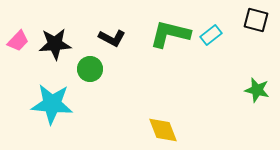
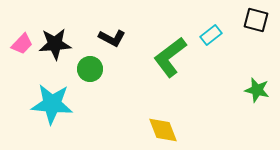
green L-shape: moved 23 px down; rotated 51 degrees counterclockwise
pink trapezoid: moved 4 px right, 3 px down
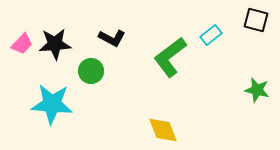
green circle: moved 1 px right, 2 px down
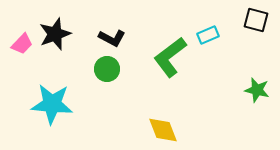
cyan rectangle: moved 3 px left; rotated 15 degrees clockwise
black star: moved 10 px up; rotated 16 degrees counterclockwise
green circle: moved 16 px right, 2 px up
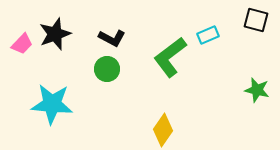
yellow diamond: rotated 56 degrees clockwise
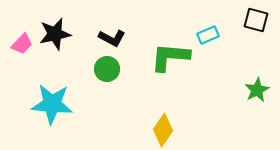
black star: rotated 8 degrees clockwise
green L-shape: rotated 42 degrees clockwise
green star: rotated 30 degrees clockwise
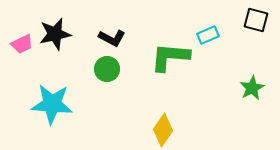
pink trapezoid: rotated 20 degrees clockwise
green star: moved 5 px left, 2 px up
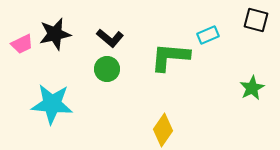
black L-shape: moved 2 px left; rotated 12 degrees clockwise
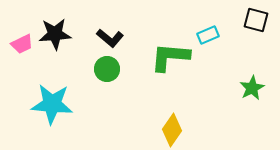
black star: rotated 8 degrees clockwise
yellow diamond: moved 9 px right
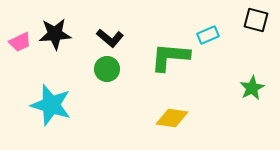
pink trapezoid: moved 2 px left, 2 px up
cyan star: moved 1 px left, 1 px down; rotated 12 degrees clockwise
yellow diamond: moved 12 px up; rotated 64 degrees clockwise
